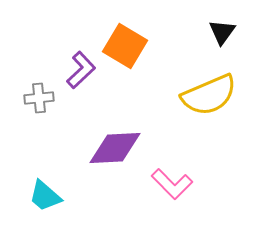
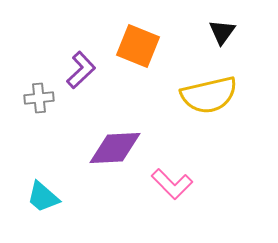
orange square: moved 13 px right; rotated 9 degrees counterclockwise
yellow semicircle: rotated 10 degrees clockwise
cyan trapezoid: moved 2 px left, 1 px down
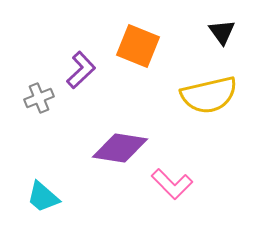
black triangle: rotated 12 degrees counterclockwise
gray cross: rotated 16 degrees counterclockwise
purple diamond: moved 5 px right; rotated 12 degrees clockwise
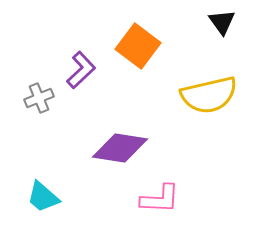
black triangle: moved 10 px up
orange square: rotated 15 degrees clockwise
pink L-shape: moved 12 px left, 15 px down; rotated 42 degrees counterclockwise
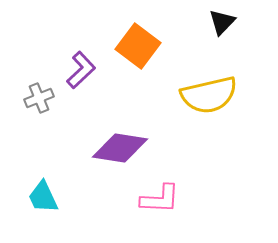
black triangle: rotated 20 degrees clockwise
cyan trapezoid: rotated 24 degrees clockwise
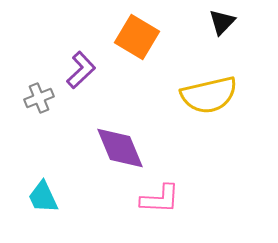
orange square: moved 1 px left, 9 px up; rotated 6 degrees counterclockwise
purple diamond: rotated 58 degrees clockwise
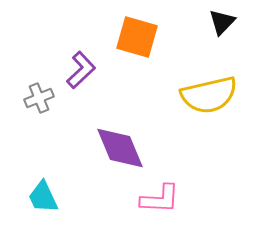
orange square: rotated 15 degrees counterclockwise
